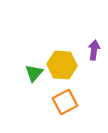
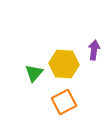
yellow hexagon: moved 2 px right, 1 px up
orange square: moved 1 px left
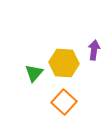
yellow hexagon: moved 1 px up
orange square: rotated 20 degrees counterclockwise
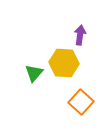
purple arrow: moved 14 px left, 15 px up
orange square: moved 17 px right
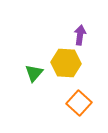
yellow hexagon: moved 2 px right
orange square: moved 2 px left, 1 px down
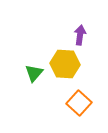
yellow hexagon: moved 1 px left, 1 px down
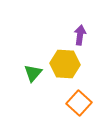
green triangle: moved 1 px left
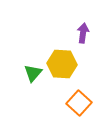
purple arrow: moved 3 px right, 2 px up
yellow hexagon: moved 3 px left
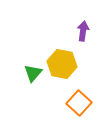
purple arrow: moved 2 px up
yellow hexagon: rotated 8 degrees clockwise
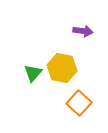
purple arrow: rotated 90 degrees clockwise
yellow hexagon: moved 4 px down
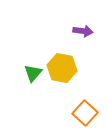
orange square: moved 6 px right, 10 px down
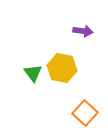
green triangle: rotated 18 degrees counterclockwise
